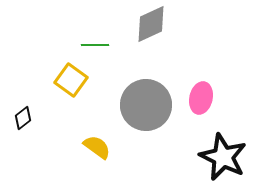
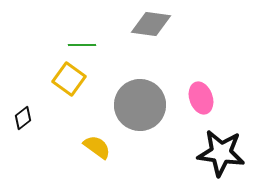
gray diamond: rotated 33 degrees clockwise
green line: moved 13 px left
yellow square: moved 2 px left, 1 px up
pink ellipse: rotated 32 degrees counterclockwise
gray circle: moved 6 px left
black star: moved 2 px left, 4 px up; rotated 18 degrees counterclockwise
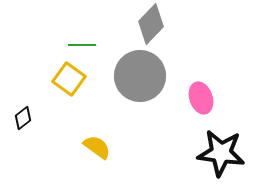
gray diamond: rotated 54 degrees counterclockwise
gray circle: moved 29 px up
